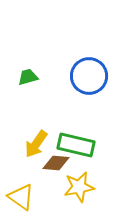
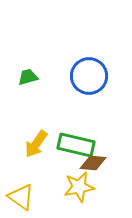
brown diamond: moved 37 px right
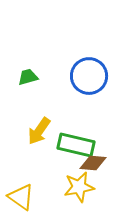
yellow arrow: moved 3 px right, 13 px up
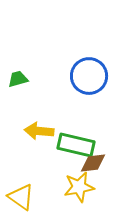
green trapezoid: moved 10 px left, 2 px down
yellow arrow: rotated 60 degrees clockwise
brown diamond: rotated 12 degrees counterclockwise
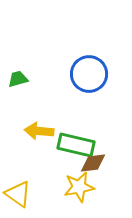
blue circle: moved 2 px up
yellow triangle: moved 3 px left, 3 px up
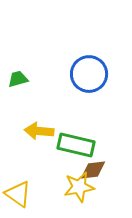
brown diamond: moved 7 px down
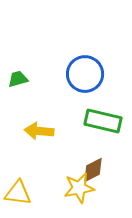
blue circle: moved 4 px left
green rectangle: moved 27 px right, 24 px up
brown diamond: rotated 20 degrees counterclockwise
yellow star: moved 1 px down
yellow triangle: moved 1 px up; rotated 28 degrees counterclockwise
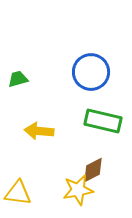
blue circle: moved 6 px right, 2 px up
yellow star: moved 1 px left, 2 px down
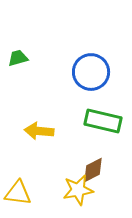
green trapezoid: moved 21 px up
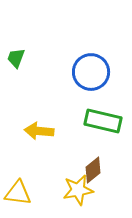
green trapezoid: moved 2 px left; rotated 55 degrees counterclockwise
brown diamond: rotated 12 degrees counterclockwise
